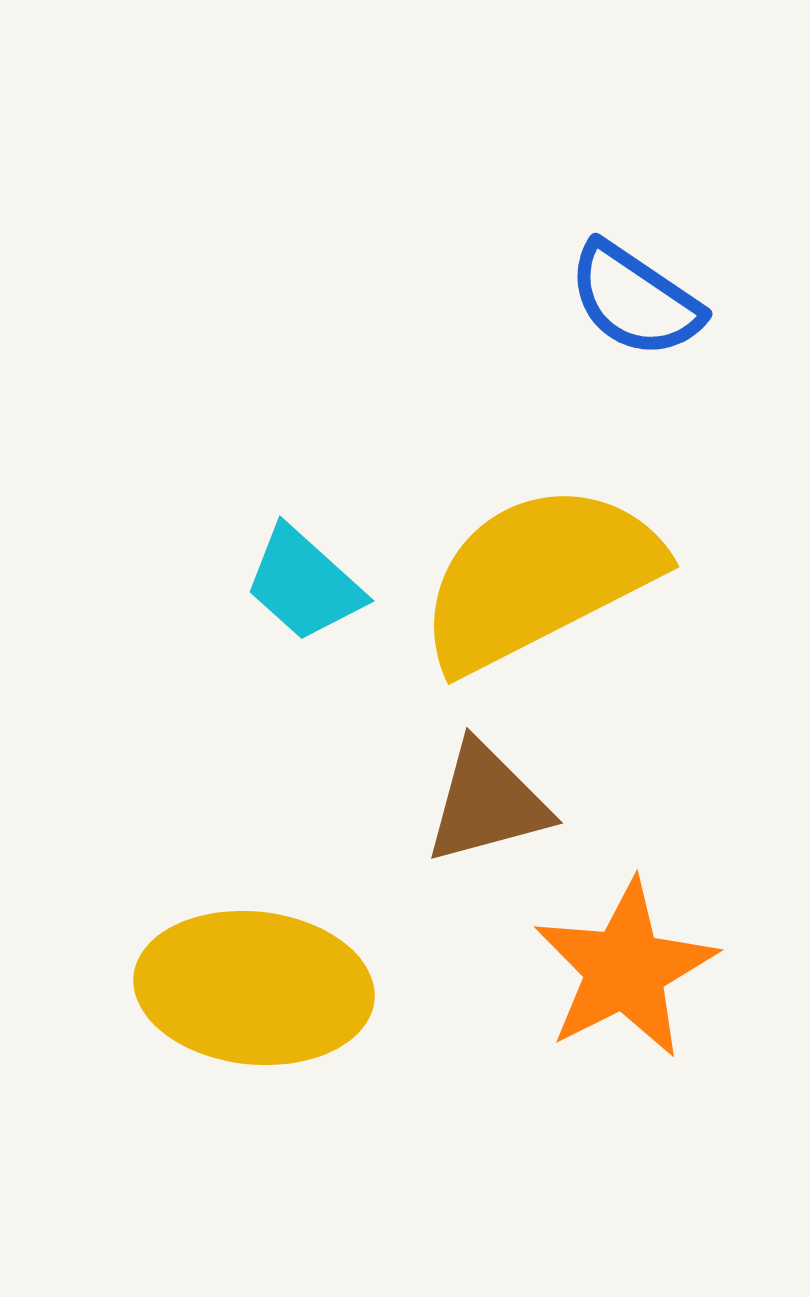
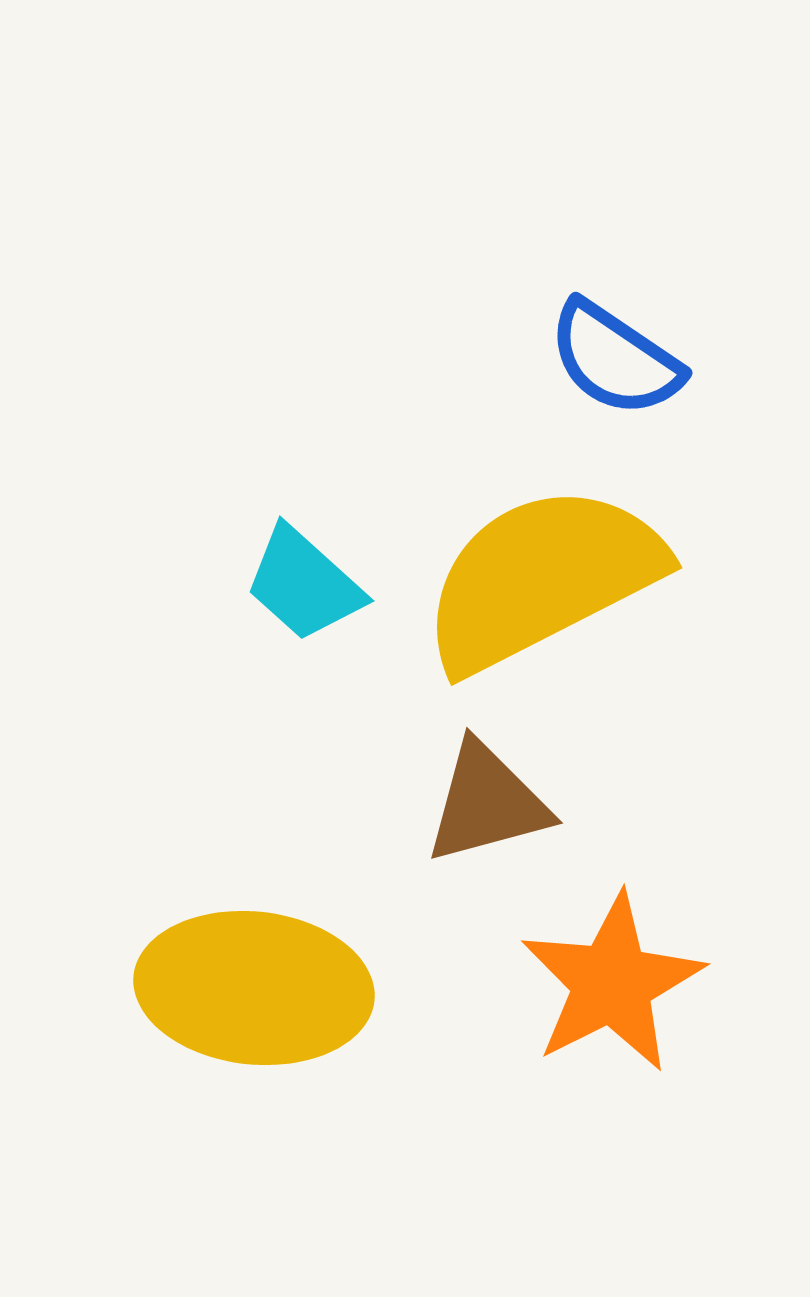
blue semicircle: moved 20 px left, 59 px down
yellow semicircle: moved 3 px right, 1 px down
orange star: moved 13 px left, 14 px down
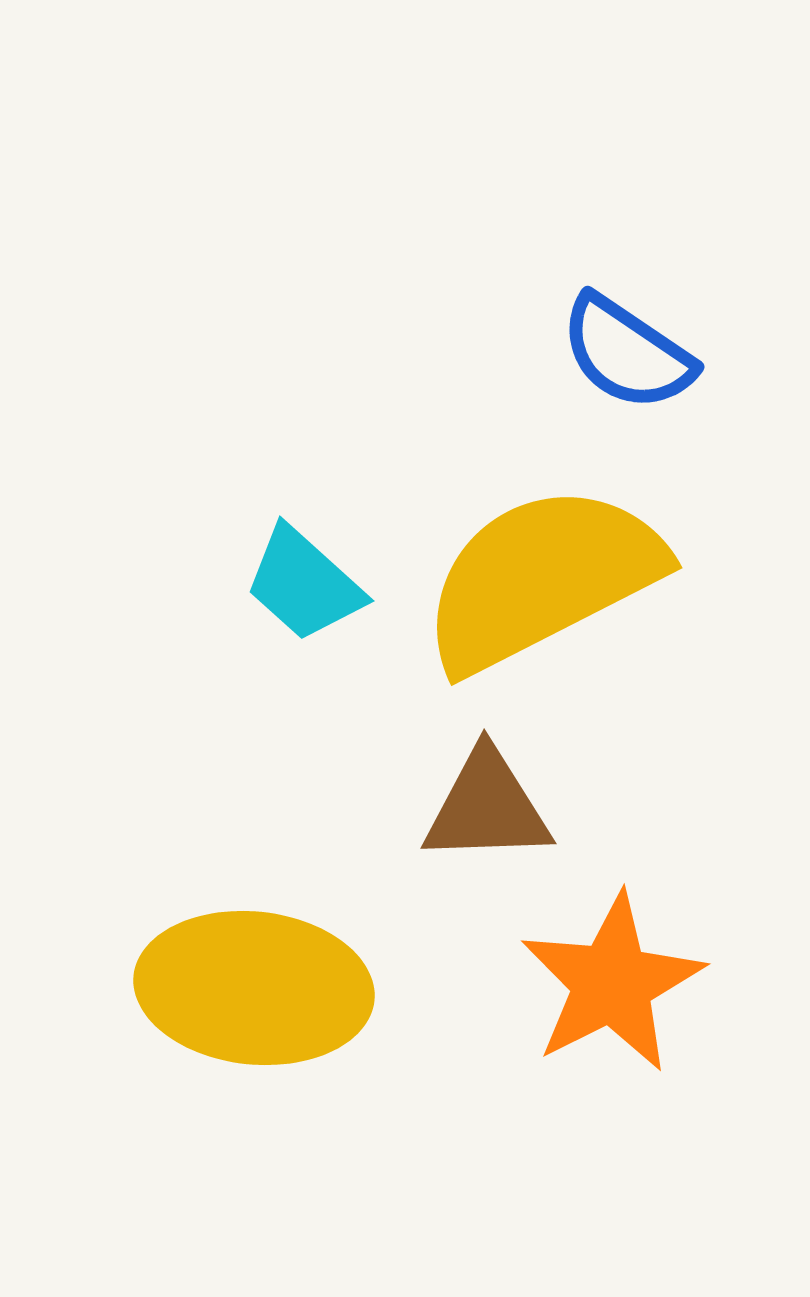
blue semicircle: moved 12 px right, 6 px up
brown triangle: moved 4 px down; rotated 13 degrees clockwise
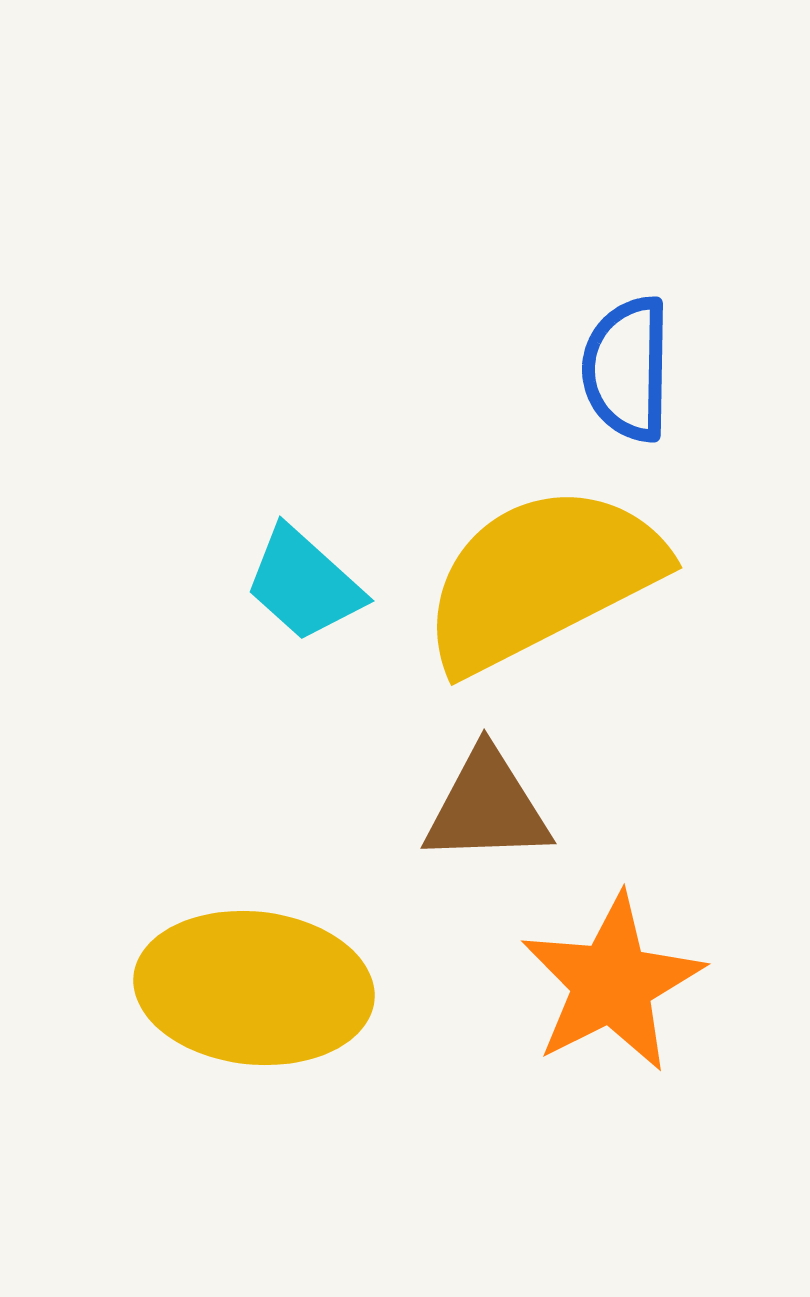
blue semicircle: moved 16 px down; rotated 57 degrees clockwise
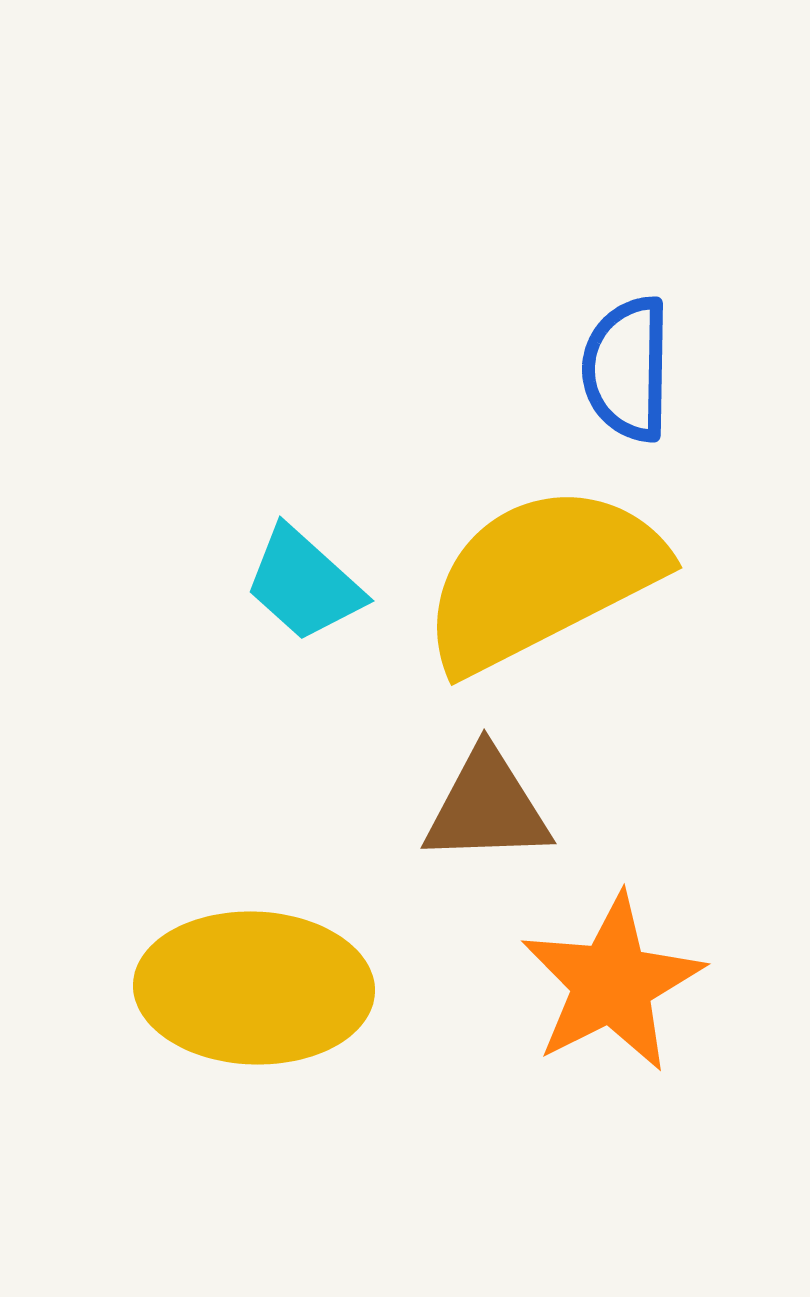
yellow ellipse: rotated 4 degrees counterclockwise
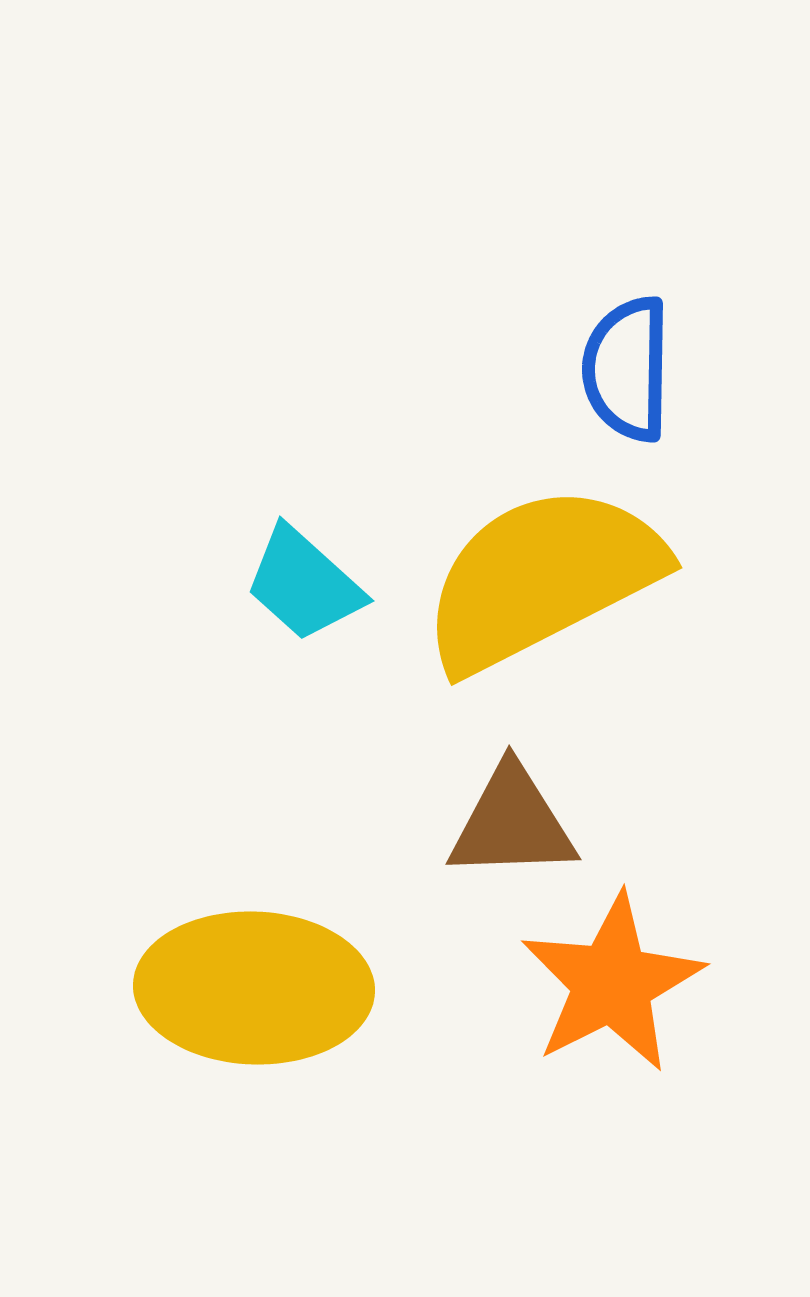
brown triangle: moved 25 px right, 16 px down
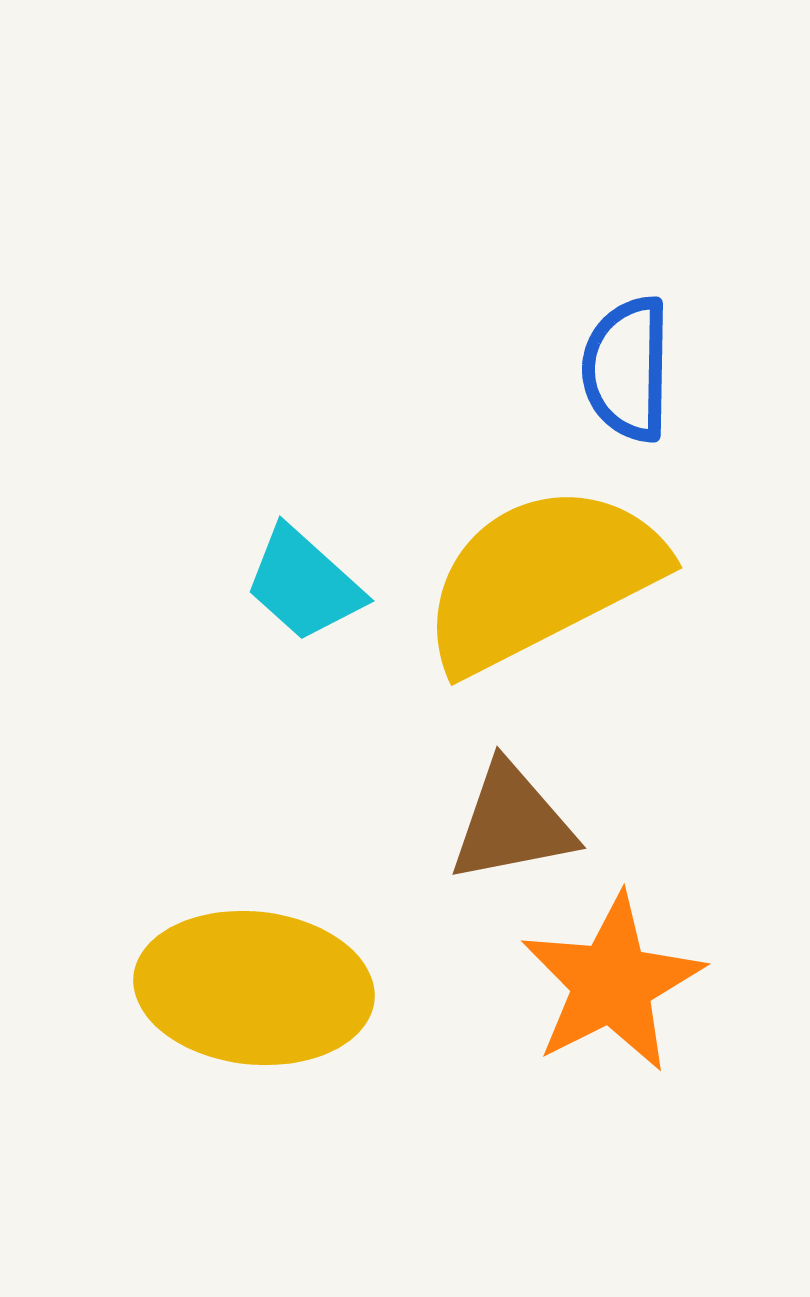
brown triangle: rotated 9 degrees counterclockwise
yellow ellipse: rotated 4 degrees clockwise
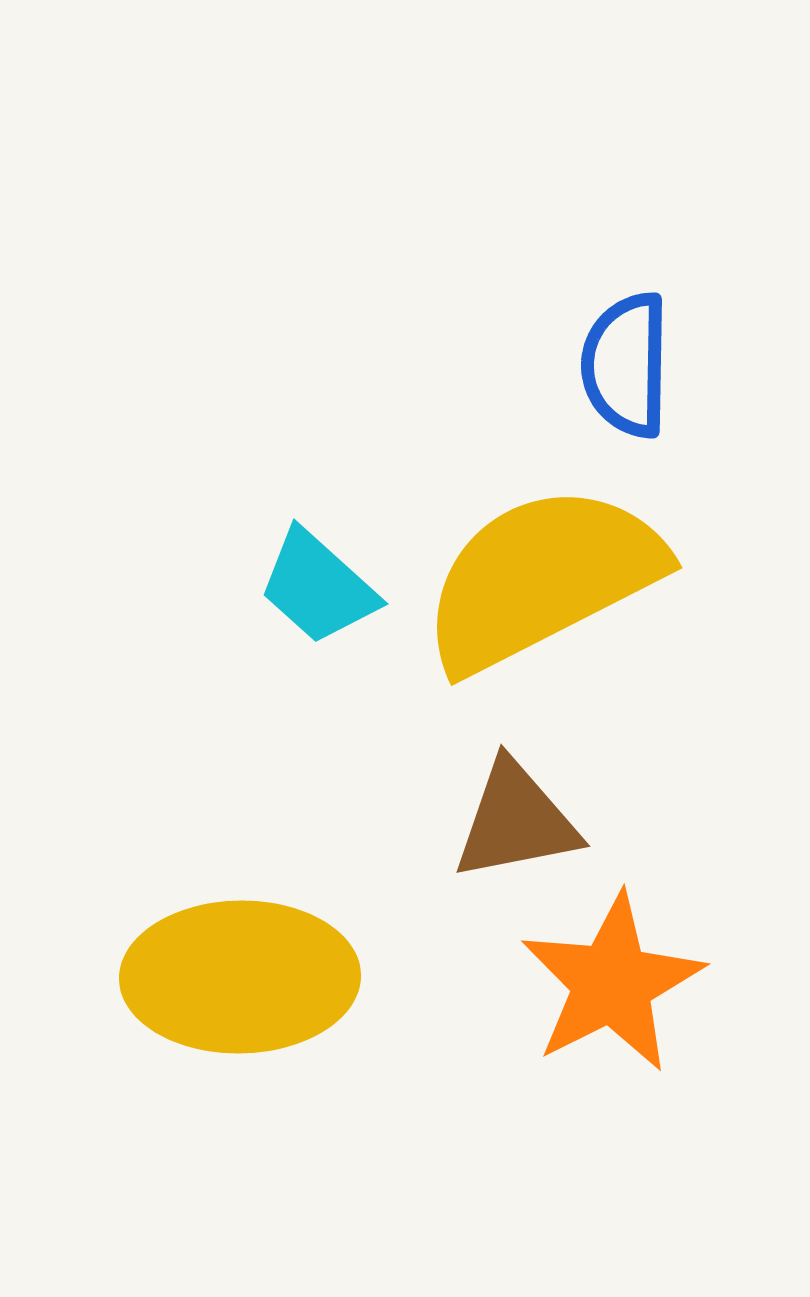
blue semicircle: moved 1 px left, 4 px up
cyan trapezoid: moved 14 px right, 3 px down
brown triangle: moved 4 px right, 2 px up
yellow ellipse: moved 14 px left, 11 px up; rotated 7 degrees counterclockwise
